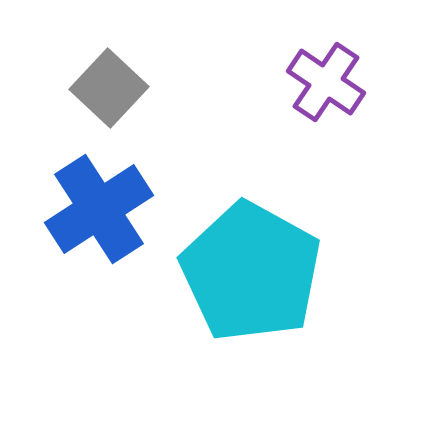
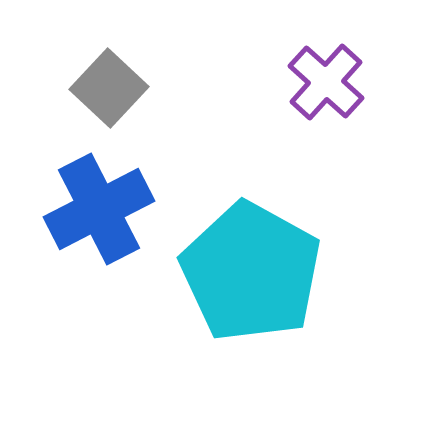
purple cross: rotated 8 degrees clockwise
blue cross: rotated 6 degrees clockwise
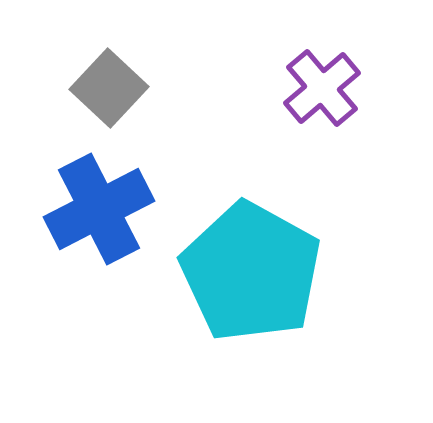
purple cross: moved 4 px left, 6 px down; rotated 8 degrees clockwise
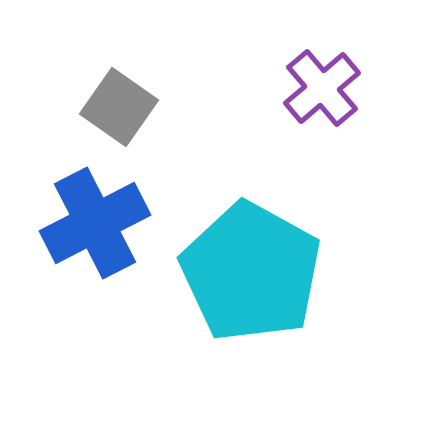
gray square: moved 10 px right, 19 px down; rotated 8 degrees counterclockwise
blue cross: moved 4 px left, 14 px down
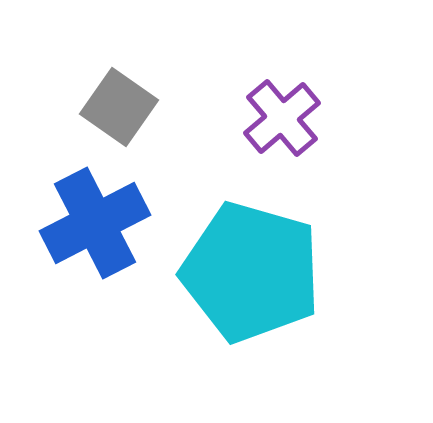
purple cross: moved 40 px left, 30 px down
cyan pentagon: rotated 13 degrees counterclockwise
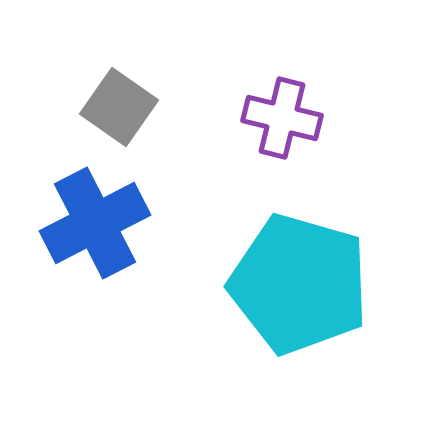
purple cross: rotated 36 degrees counterclockwise
cyan pentagon: moved 48 px right, 12 px down
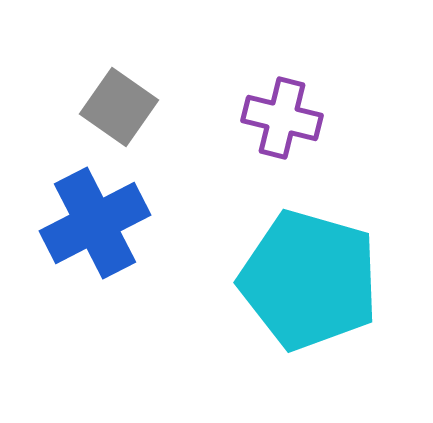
cyan pentagon: moved 10 px right, 4 px up
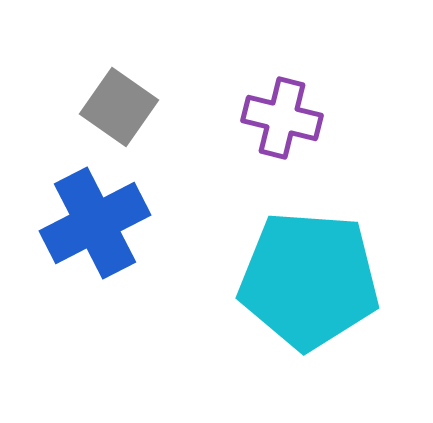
cyan pentagon: rotated 12 degrees counterclockwise
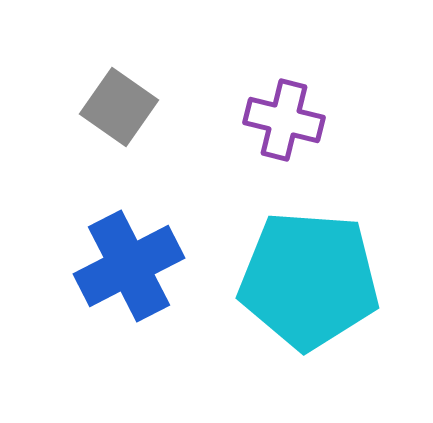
purple cross: moved 2 px right, 2 px down
blue cross: moved 34 px right, 43 px down
